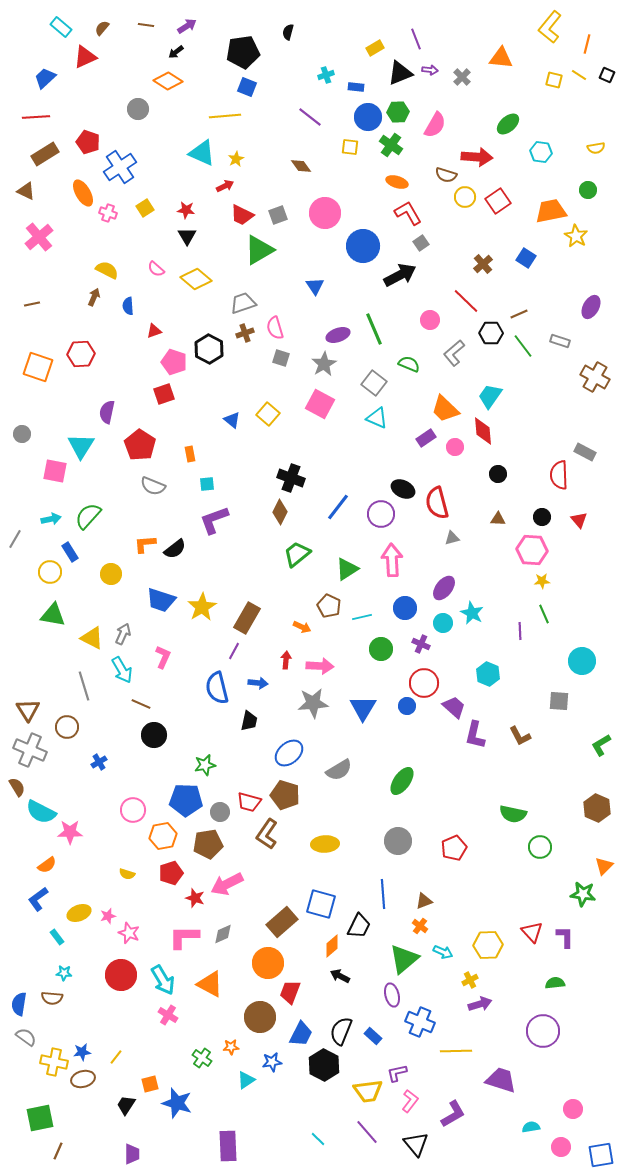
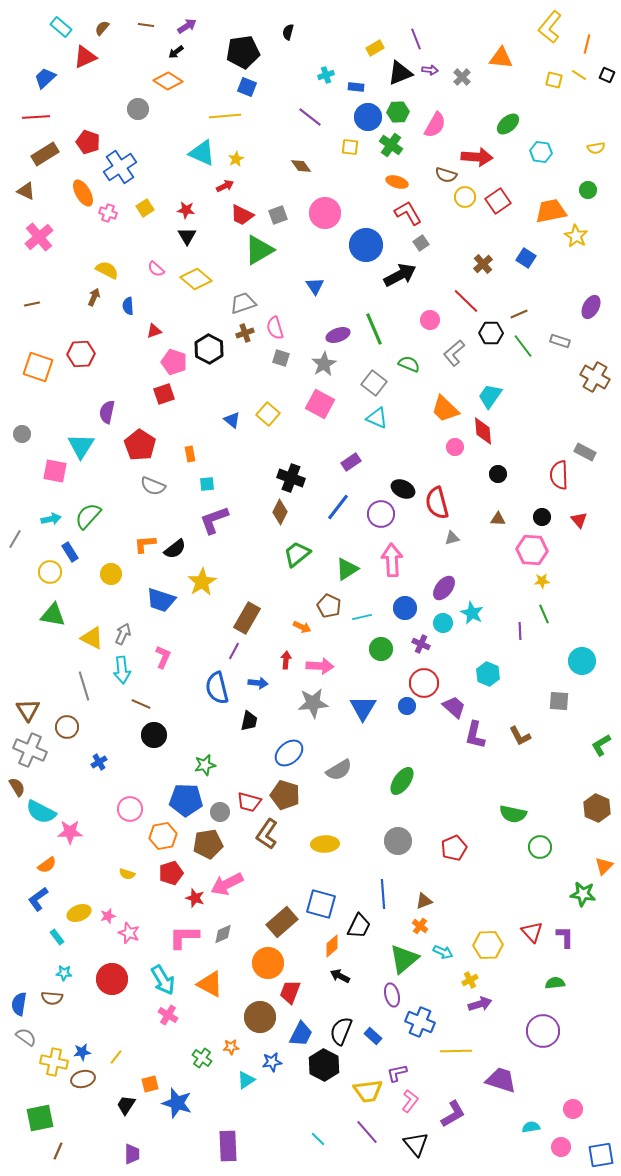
blue circle at (363, 246): moved 3 px right, 1 px up
purple rectangle at (426, 438): moved 75 px left, 24 px down
yellow star at (202, 607): moved 25 px up
cyan arrow at (122, 670): rotated 24 degrees clockwise
pink circle at (133, 810): moved 3 px left, 1 px up
red circle at (121, 975): moved 9 px left, 4 px down
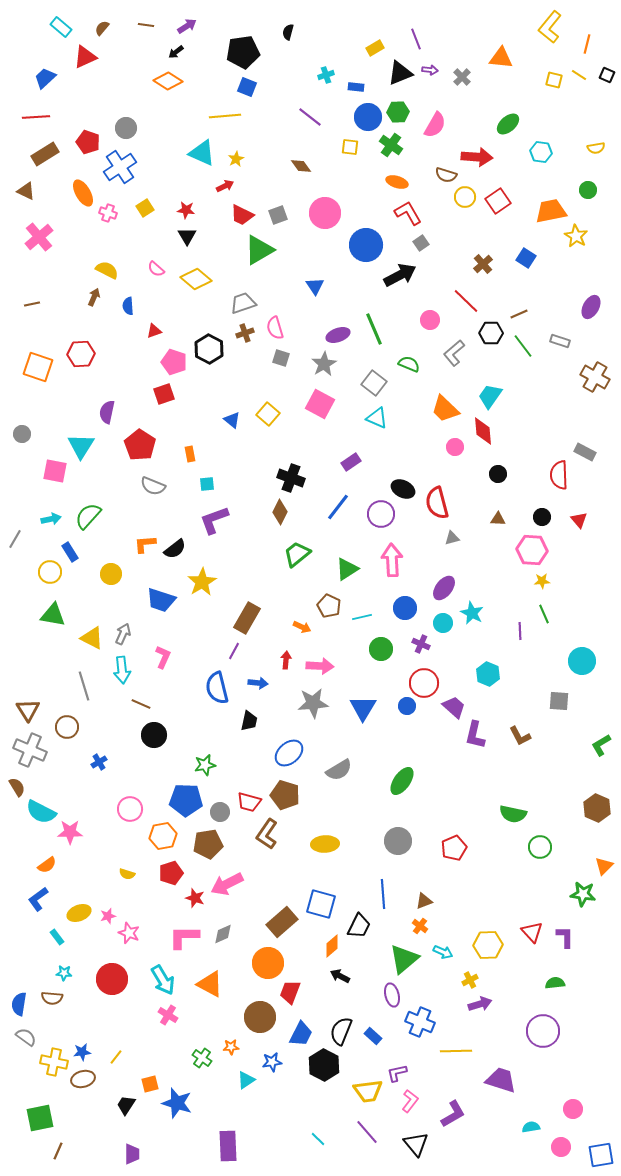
gray circle at (138, 109): moved 12 px left, 19 px down
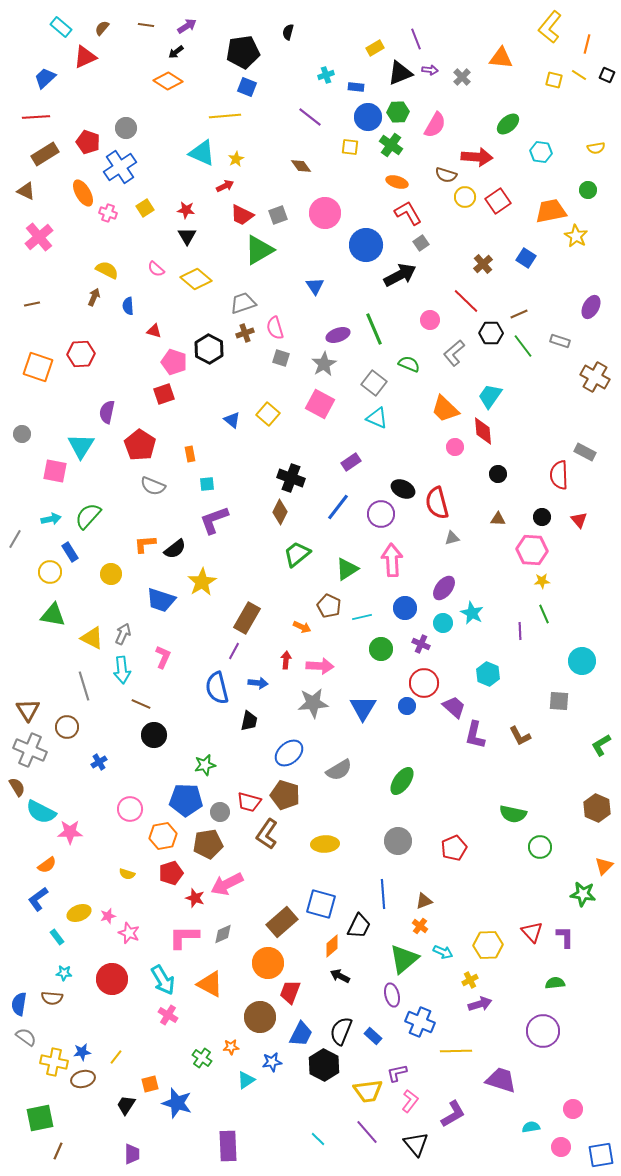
red triangle at (154, 331): rotated 35 degrees clockwise
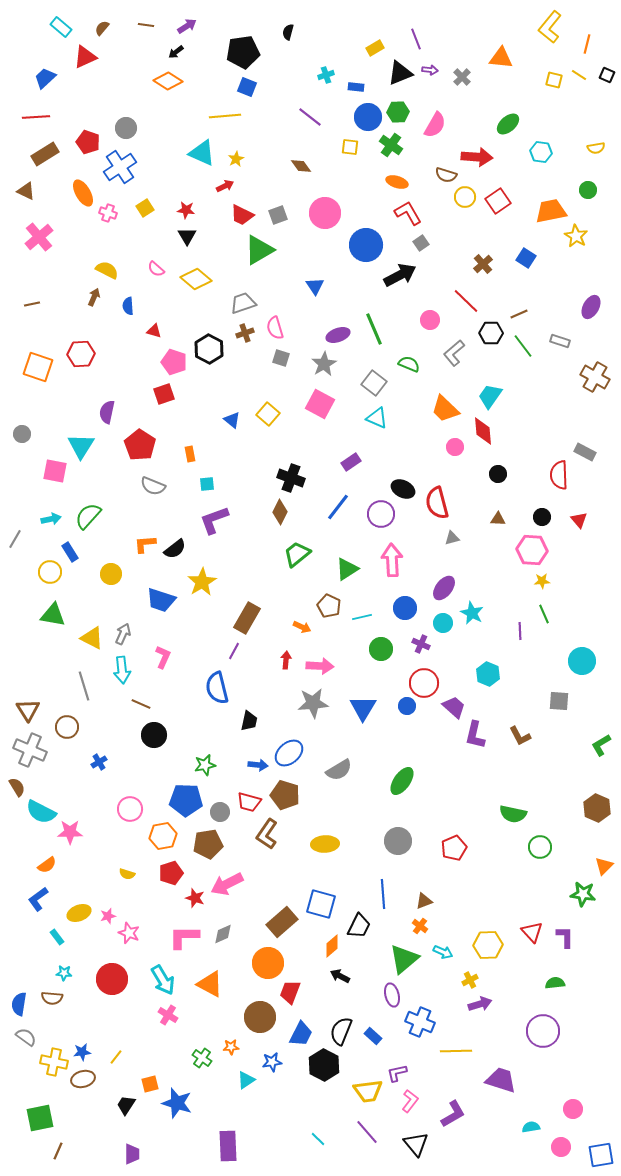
blue arrow at (258, 683): moved 82 px down
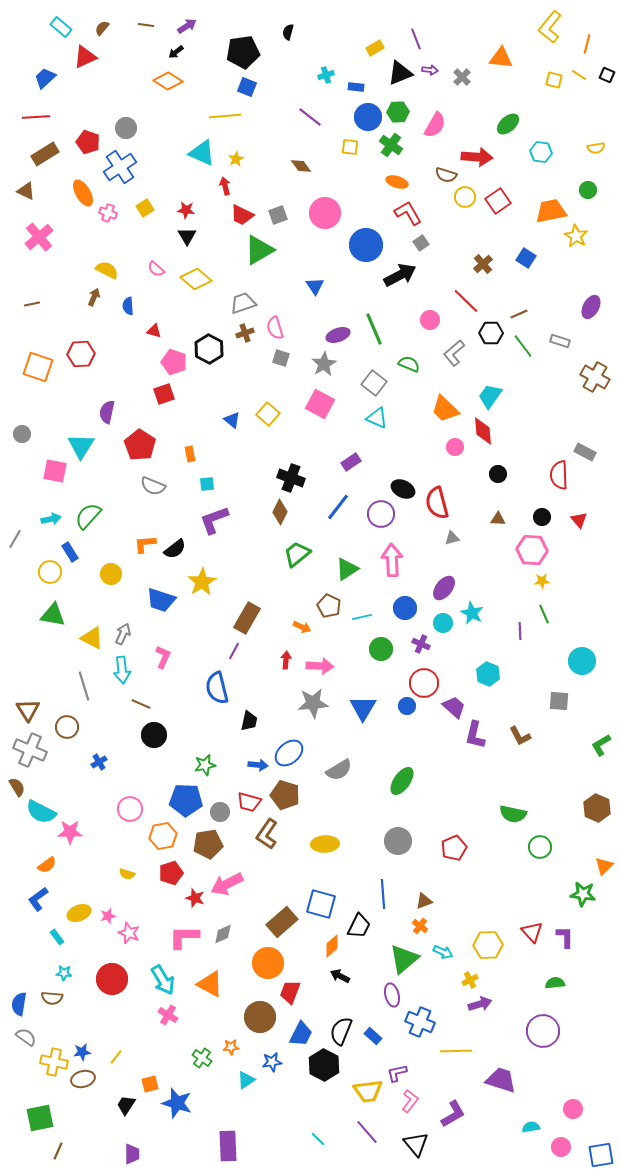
red arrow at (225, 186): rotated 78 degrees counterclockwise
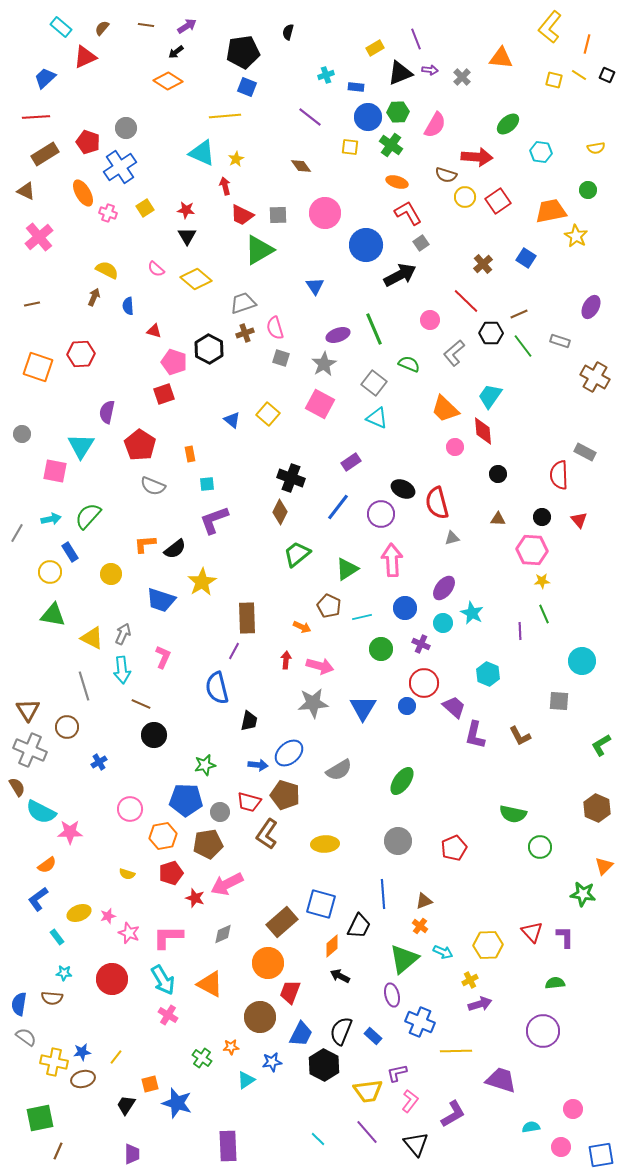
gray square at (278, 215): rotated 18 degrees clockwise
gray line at (15, 539): moved 2 px right, 6 px up
brown rectangle at (247, 618): rotated 32 degrees counterclockwise
pink arrow at (320, 666): rotated 12 degrees clockwise
pink L-shape at (184, 937): moved 16 px left
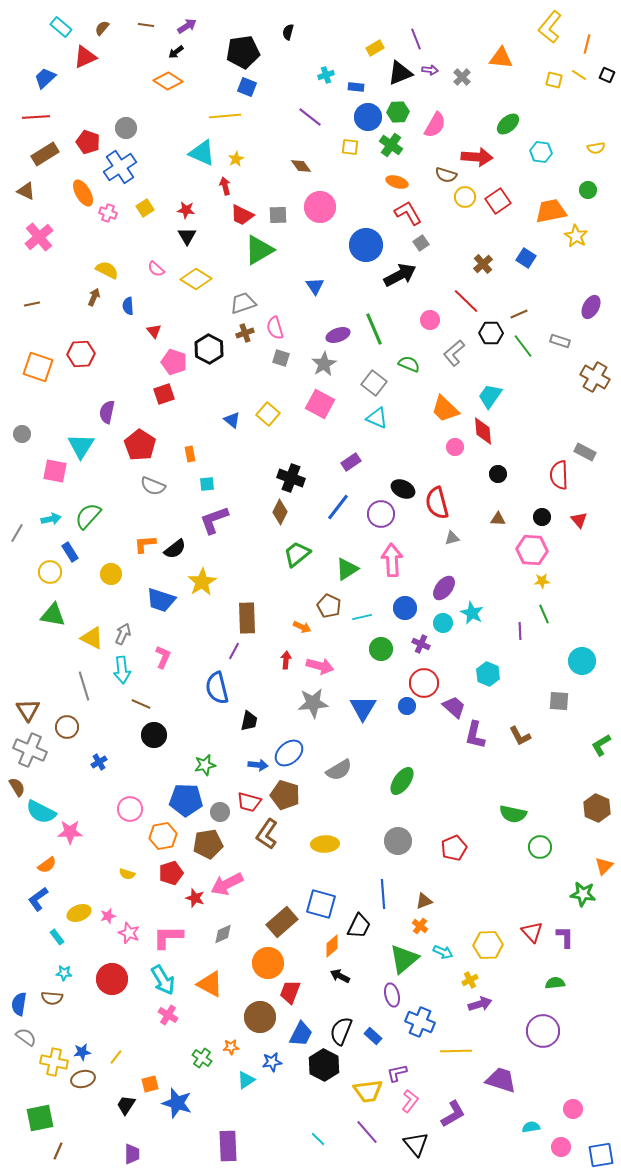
pink circle at (325, 213): moved 5 px left, 6 px up
yellow diamond at (196, 279): rotated 8 degrees counterclockwise
red triangle at (154, 331): rotated 35 degrees clockwise
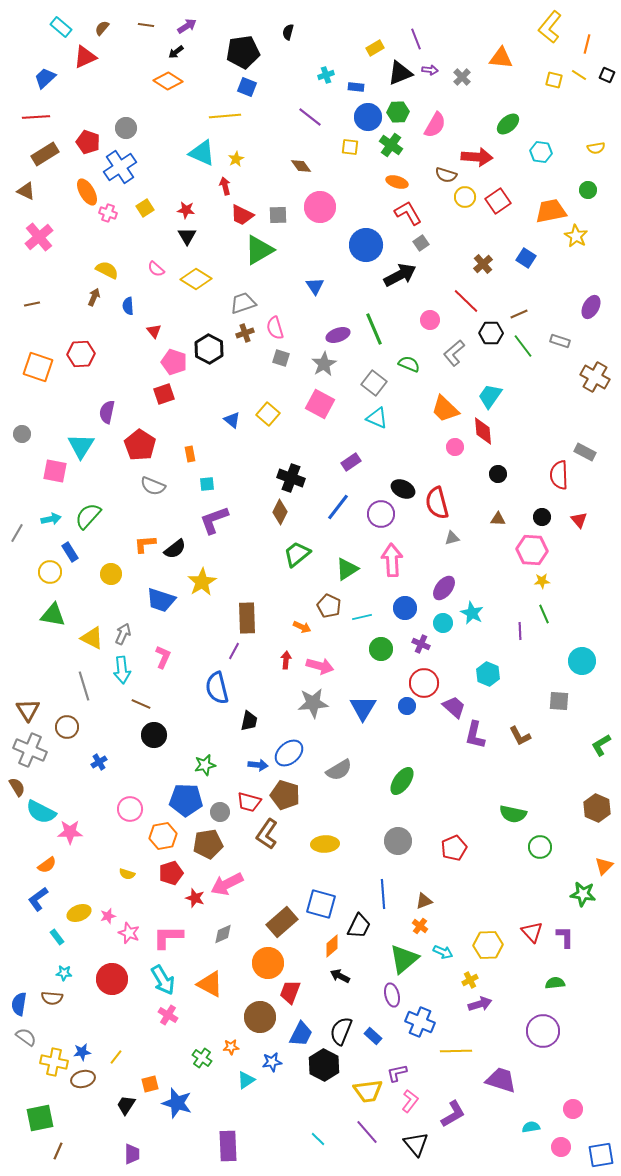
orange ellipse at (83, 193): moved 4 px right, 1 px up
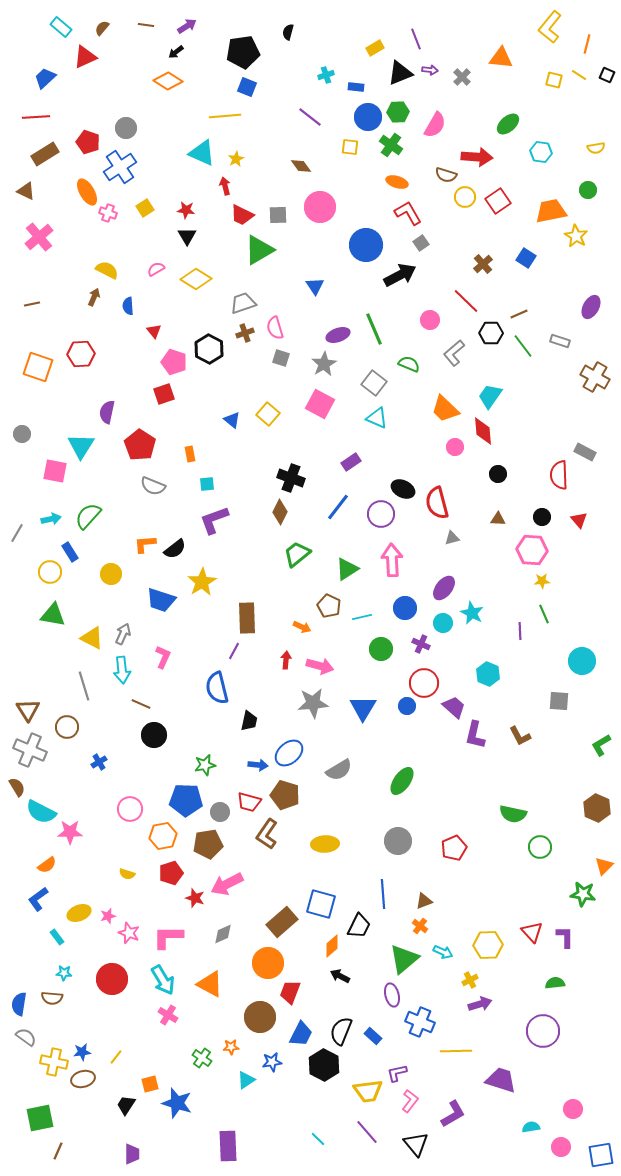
pink semicircle at (156, 269): rotated 108 degrees clockwise
